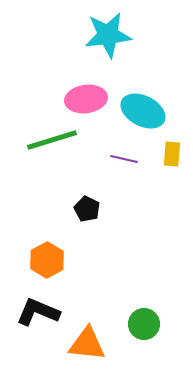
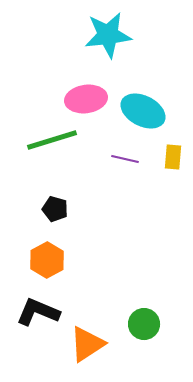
yellow rectangle: moved 1 px right, 3 px down
purple line: moved 1 px right
black pentagon: moved 32 px left; rotated 10 degrees counterclockwise
orange triangle: rotated 39 degrees counterclockwise
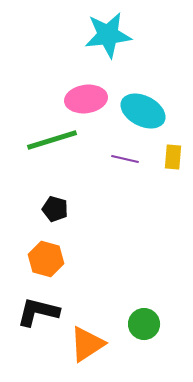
orange hexagon: moved 1 px left, 1 px up; rotated 16 degrees counterclockwise
black L-shape: rotated 9 degrees counterclockwise
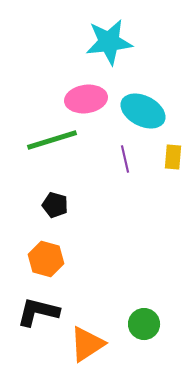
cyan star: moved 1 px right, 7 px down
purple line: rotated 64 degrees clockwise
black pentagon: moved 4 px up
